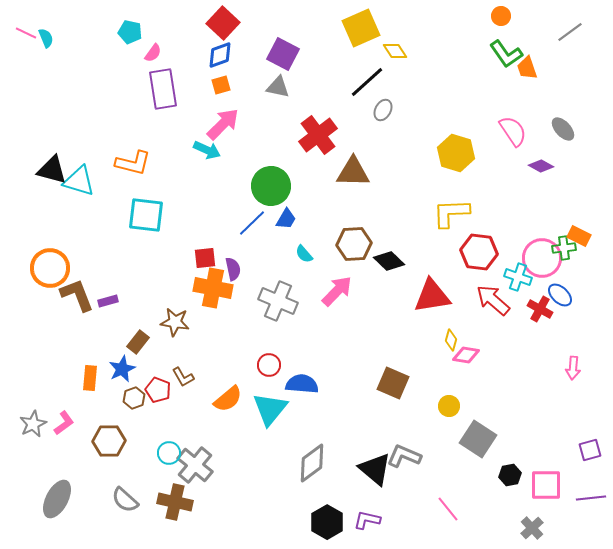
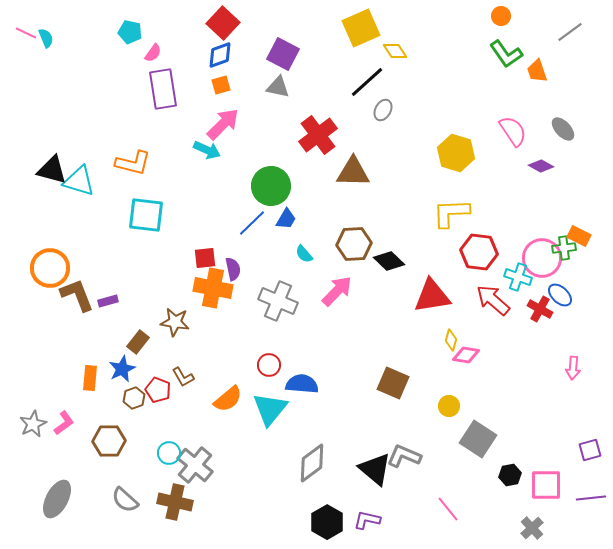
orange trapezoid at (527, 68): moved 10 px right, 3 px down
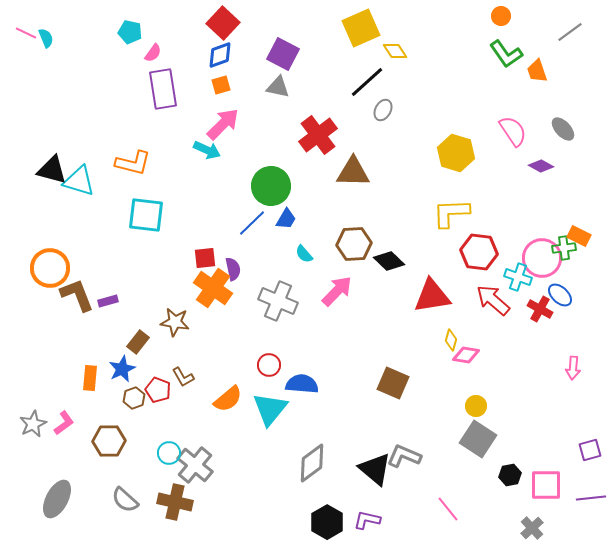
orange cross at (213, 288): rotated 24 degrees clockwise
yellow circle at (449, 406): moved 27 px right
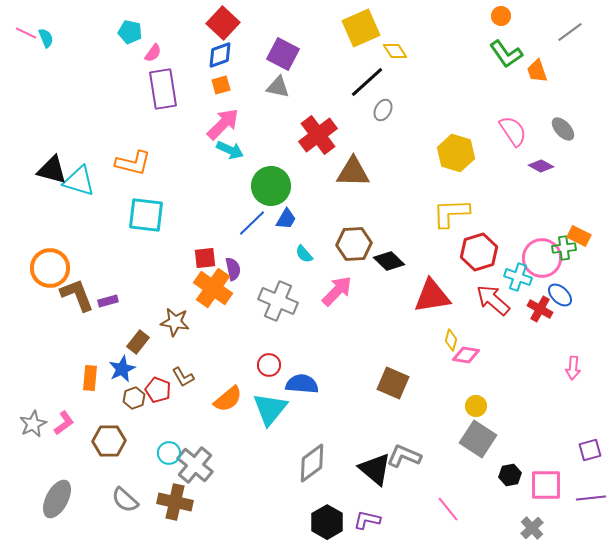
cyan arrow at (207, 150): moved 23 px right
red hexagon at (479, 252): rotated 24 degrees counterclockwise
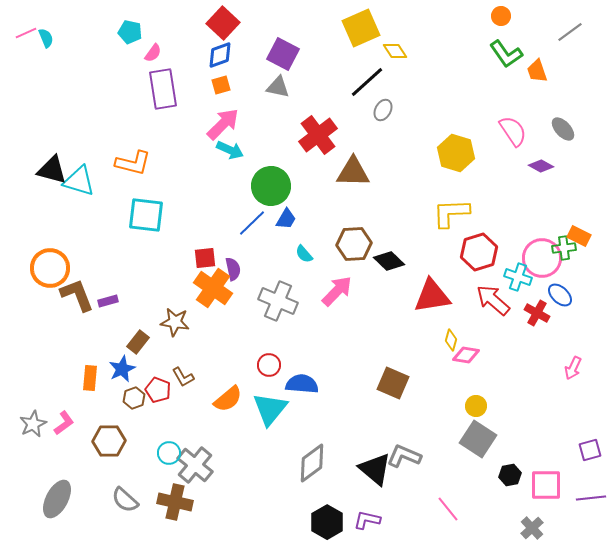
pink line at (26, 33): rotated 50 degrees counterclockwise
red cross at (540, 309): moved 3 px left, 4 px down
pink arrow at (573, 368): rotated 20 degrees clockwise
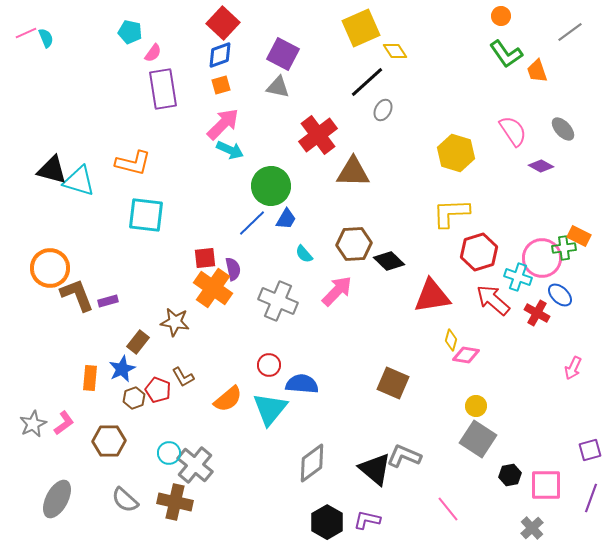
purple line at (591, 498): rotated 64 degrees counterclockwise
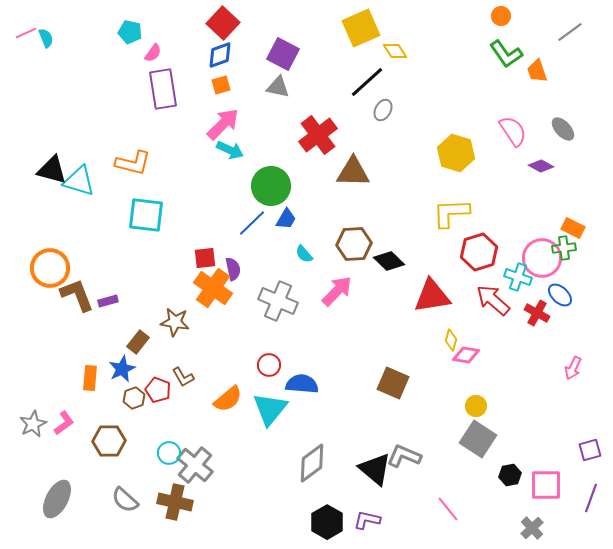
orange rectangle at (579, 236): moved 6 px left, 8 px up
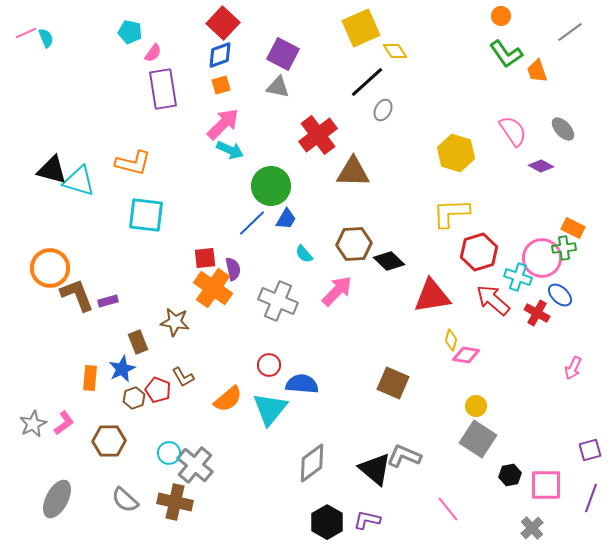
brown rectangle at (138, 342): rotated 60 degrees counterclockwise
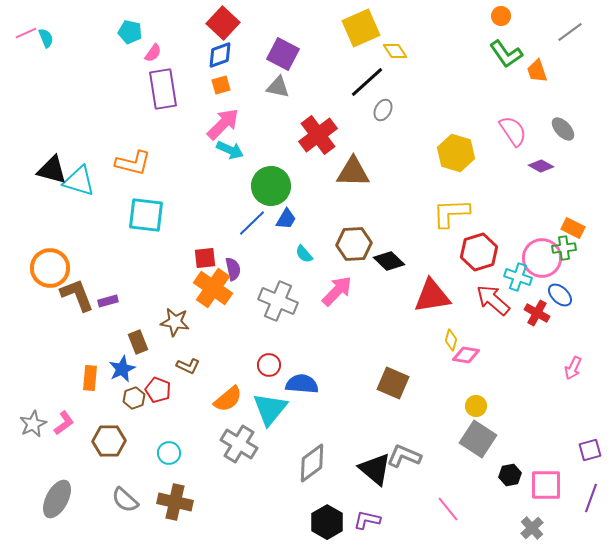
brown L-shape at (183, 377): moved 5 px right, 11 px up; rotated 35 degrees counterclockwise
gray cross at (195, 465): moved 44 px right, 21 px up; rotated 9 degrees counterclockwise
